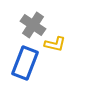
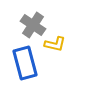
blue rectangle: rotated 36 degrees counterclockwise
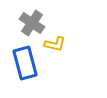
gray cross: moved 1 px left, 2 px up
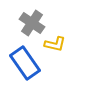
blue rectangle: rotated 20 degrees counterclockwise
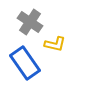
gray cross: moved 2 px left, 1 px up
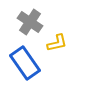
yellow L-shape: moved 2 px right, 1 px up; rotated 25 degrees counterclockwise
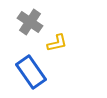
blue rectangle: moved 6 px right, 9 px down
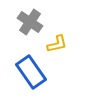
yellow L-shape: moved 1 px down
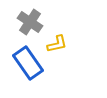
blue rectangle: moved 3 px left, 9 px up
